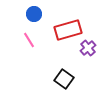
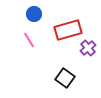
black square: moved 1 px right, 1 px up
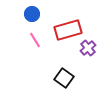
blue circle: moved 2 px left
pink line: moved 6 px right
black square: moved 1 px left
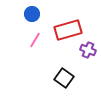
pink line: rotated 63 degrees clockwise
purple cross: moved 2 px down; rotated 28 degrees counterclockwise
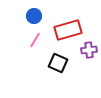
blue circle: moved 2 px right, 2 px down
purple cross: moved 1 px right; rotated 28 degrees counterclockwise
black square: moved 6 px left, 15 px up; rotated 12 degrees counterclockwise
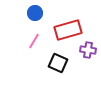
blue circle: moved 1 px right, 3 px up
pink line: moved 1 px left, 1 px down
purple cross: moved 1 px left; rotated 14 degrees clockwise
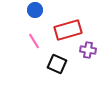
blue circle: moved 3 px up
pink line: rotated 63 degrees counterclockwise
black square: moved 1 px left, 1 px down
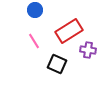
red rectangle: moved 1 px right, 1 px down; rotated 16 degrees counterclockwise
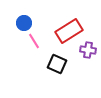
blue circle: moved 11 px left, 13 px down
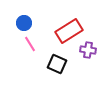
pink line: moved 4 px left, 3 px down
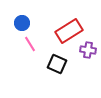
blue circle: moved 2 px left
